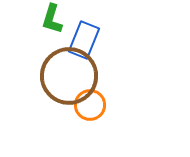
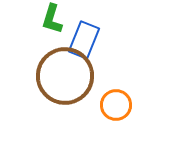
brown circle: moved 4 px left
orange circle: moved 26 px right
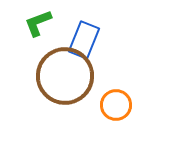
green L-shape: moved 14 px left, 4 px down; rotated 52 degrees clockwise
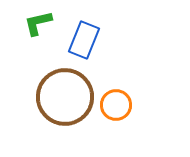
green L-shape: rotated 8 degrees clockwise
brown circle: moved 21 px down
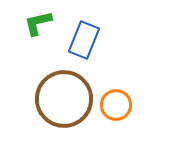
brown circle: moved 1 px left, 2 px down
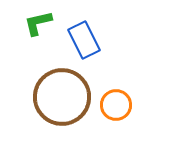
blue rectangle: rotated 48 degrees counterclockwise
brown circle: moved 2 px left, 2 px up
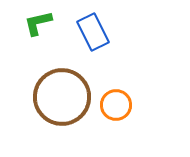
blue rectangle: moved 9 px right, 8 px up
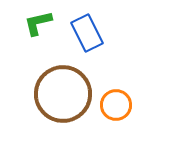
blue rectangle: moved 6 px left, 1 px down
brown circle: moved 1 px right, 3 px up
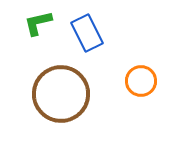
brown circle: moved 2 px left
orange circle: moved 25 px right, 24 px up
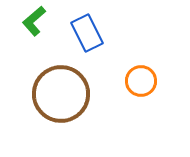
green L-shape: moved 4 px left, 2 px up; rotated 28 degrees counterclockwise
